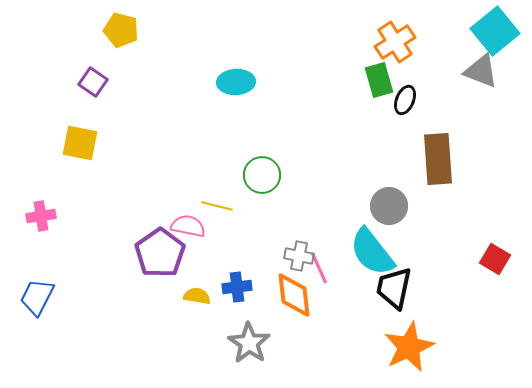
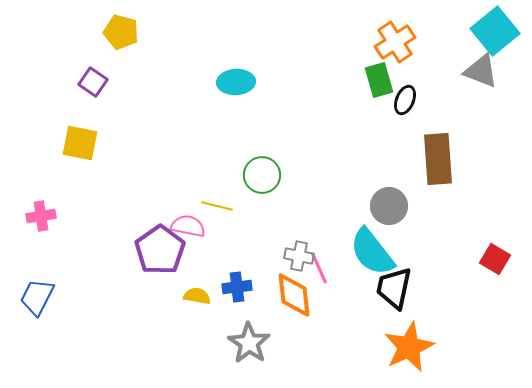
yellow pentagon: moved 2 px down
purple pentagon: moved 3 px up
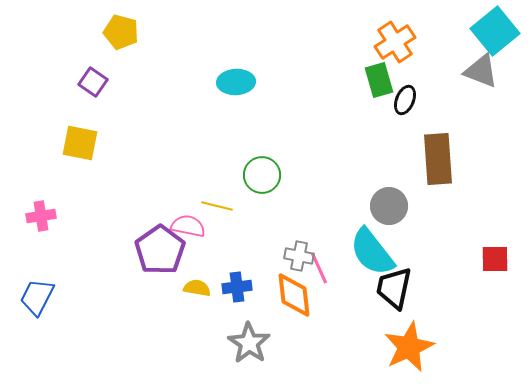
red square: rotated 32 degrees counterclockwise
yellow semicircle: moved 8 px up
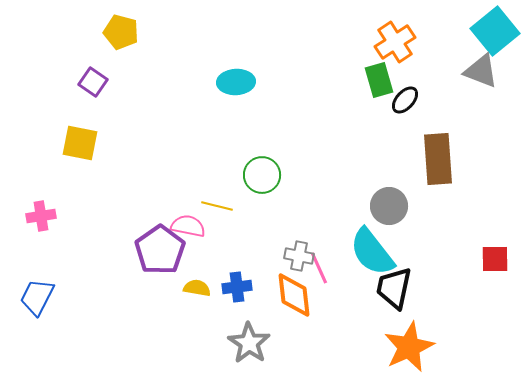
black ellipse: rotated 20 degrees clockwise
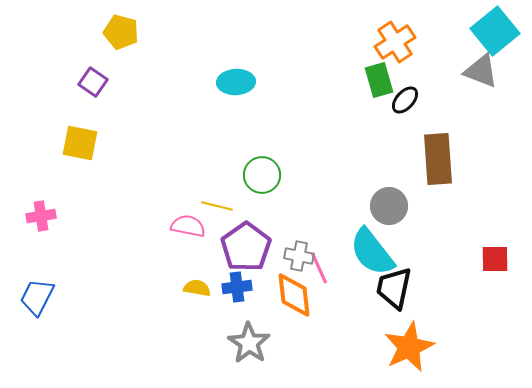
purple pentagon: moved 86 px right, 3 px up
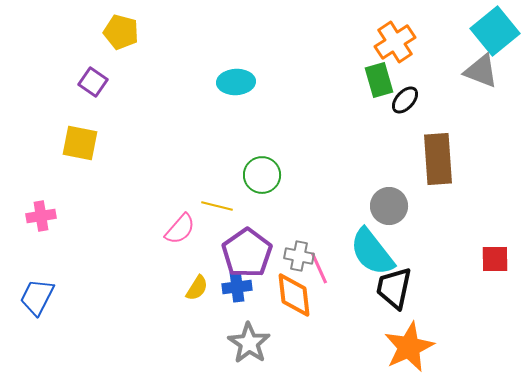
pink semicircle: moved 8 px left, 3 px down; rotated 120 degrees clockwise
purple pentagon: moved 1 px right, 6 px down
yellow semicircle: rotated 112 degrees clockwise
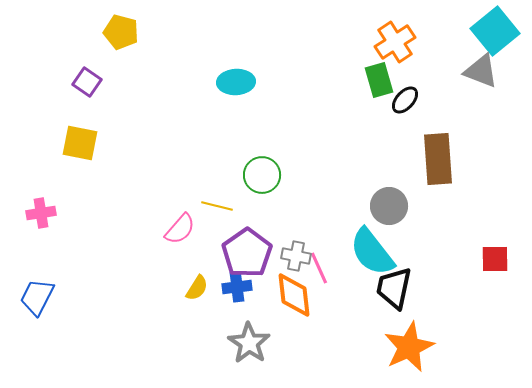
purple square: moved 6 px left
pink cross: moved 3 px up
gray cross: moved 3 px left
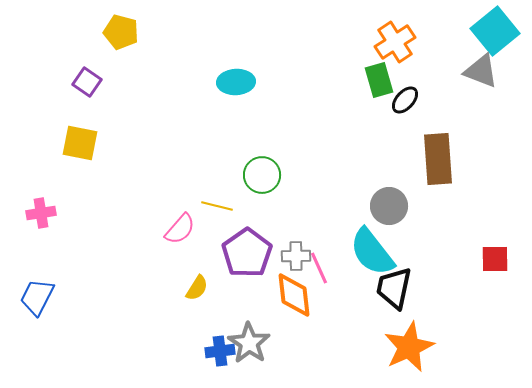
gray cross: rotated 12 degrees counterclockwise
blue cross: moved 17 px left, 64 px down
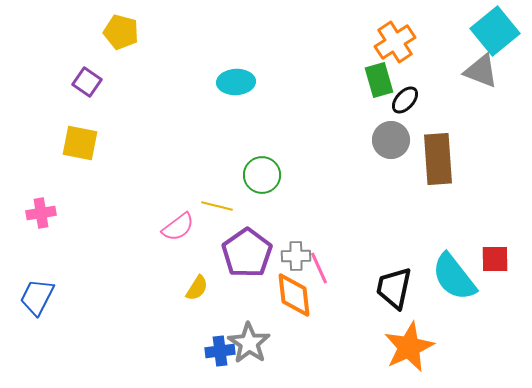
gray circle: moved 2 px right, 66 px up
pink semicircle: moved 2 px left, 2 px up; rotated 12 degrees clockwise
cyan semicircle: moved 82 px right, 25 px down
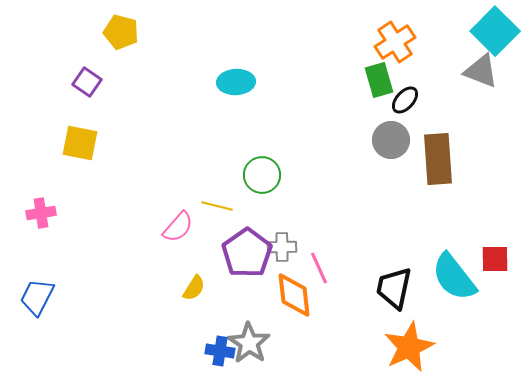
cyan square: rotated 6 degrees counterclockwise
pink semicircle: rotated 12 degrees counterclockwise
gray cross: moved 14 px left, 9 px up
yellow semicircle: moved 3 px left
blue cross: rotated 16 degrees clockwise
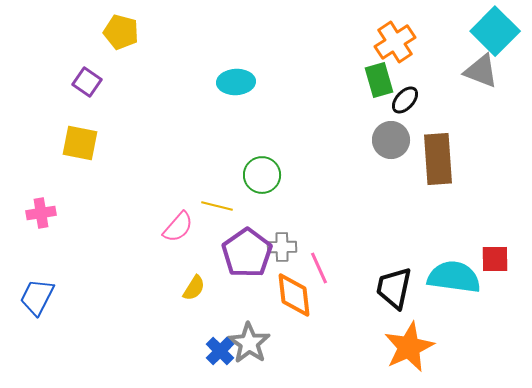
cyan semicircle: rotated 136 degrees clockwise
blue cross: rotated 36 degrees clockwise
